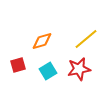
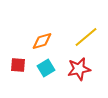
yellow line: moved 2 px up
red square: rotated 21 degrees clockwise
cyan square: moved 2 px left, 3 px up
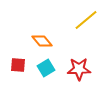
yellow line: moved 17 px up
orange diamond: rotated 65 degrees clockwise
red star: rotated 10 degrees clockwise
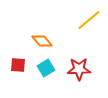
yellow line: moved 3 px right
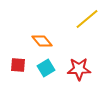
yellow line: moved 2 px left, 1 px up
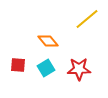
orange diamond: moved 6 px right
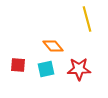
yellow line: rotated 65 degrees counterclockwise
orange diamond: moved 5 px right, 5 px down
cyan square: moved 1 px down; rotated 18 degrees clockwise
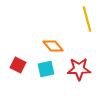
red square: rotated 21 degrees clockwise
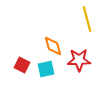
orange diamond: rotated 25 degrees clockwise
red square: moved 4 px right
red star: moved 9 px up
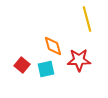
red square: rotated 14 degrees clockwise
